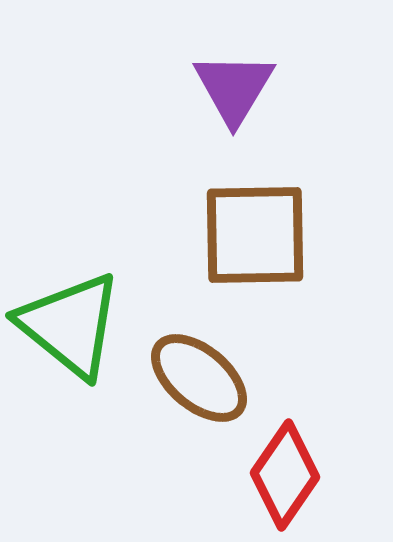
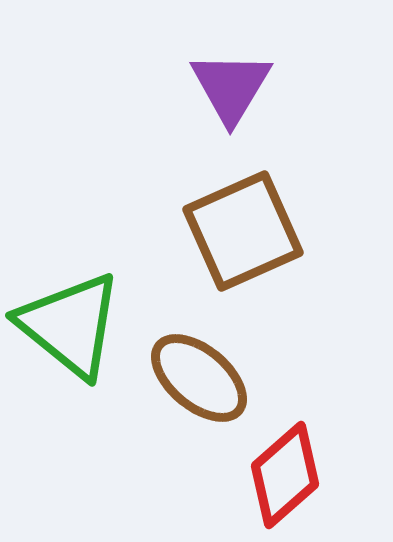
purple triangle: moved 3 px left, 1 px up
brown square: moved 12 px left, 4 px up; rotated 23 degrees counterclockwise
red diamond: rotated 14 degrees clockwise
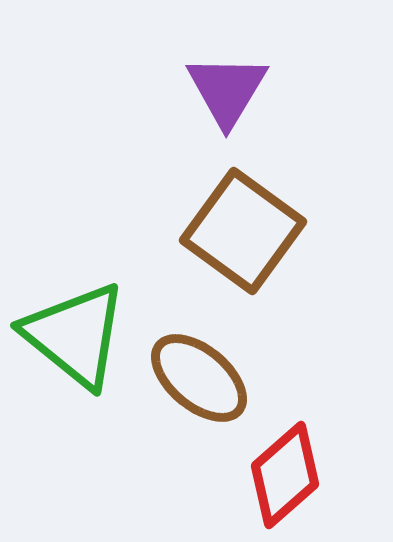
purple triangle: moved 4 px left, 3 px down
brown square: rotated 30 degrees counterclockwise
green triangle: moved 5 px right, 10 px down
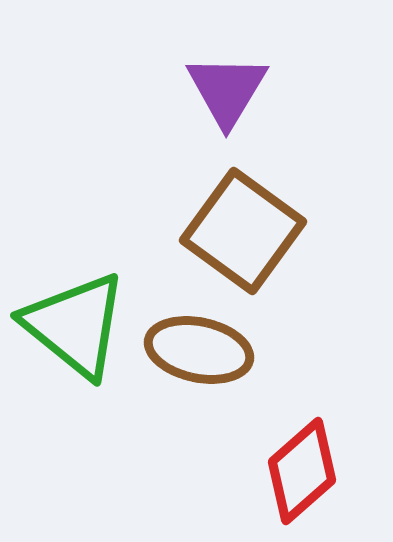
green triangle: moved 10 px up
brown ellipse: moved 28 px up; rotated 28 degrees counterclockwise
red diamond: moved 17 px right, 4 px up
